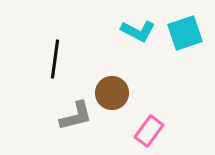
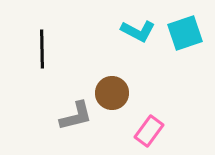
black line: moved 13 px left, 10 px up; rotated 9 degrees counterclockwise
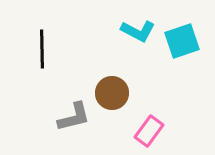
cyan square: moved 3 px left, 8 px down
gray L-shape: moved 2 px left, 1 px down
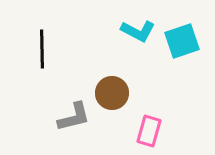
pink rectangle: rotated 20 degrees counterclockwise
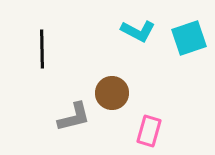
cyan square: moved 7 px right, 3 px up
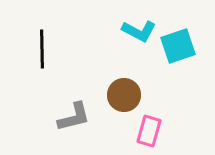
cyan L-shape: moved 1 px right
cyan square: moved 11 px left, 8 px down
brown circle: moved 12 px right, 2 px down
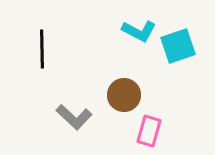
gray L-shape: rotated 57 degrees clockwise
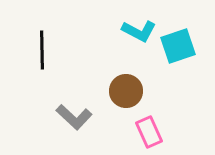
black line: moved 1 px down
brown circle: moved 2 px right, 4 px up
pink rectangle: moved 1 px down; rotated 40 degrees counterclockwise
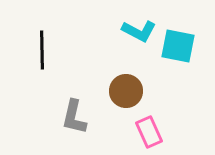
cyan square: rotated 30 degrees clockwise
gray L-shape: rotated 60 degrees clockwise
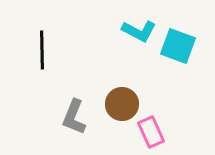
cyan square: rotated 9 degrees clockwise
brown circle: moved 4 px left, 13 px down
gray L-shape: rotated 9 degrees clockwise
pink rectangle: moved 2 px right
